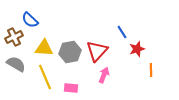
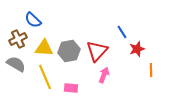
blue semicircle: moved 3 px right
brown cross: moved 4 px right, 2 px down
gray hexagon: moved 1 px left, 1 px up
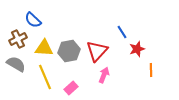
pink rectangle: rotated 48 degrees counterclockwise
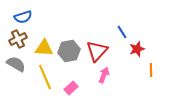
blue semicircle: moved 10 px left, 3 px up; rotated 60 degrees counterclockwise
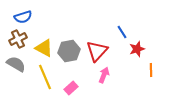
yellow triangle: rotated 24 degrees clockwise
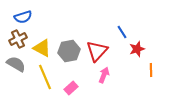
yellow triangle: moved 2 px left
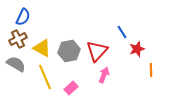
blue semicircle: rotated 48 degrees counterclockwise
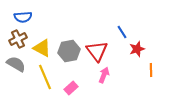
blue semicircle: rotated 60 degrees clockwise
red triangle: rotated 20 degrees counterclockwise
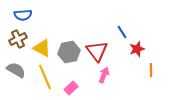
blue semicircle: moved 2 px up
gray hexagon: moved 1 px down
gray semicircle: moved 6 px down
